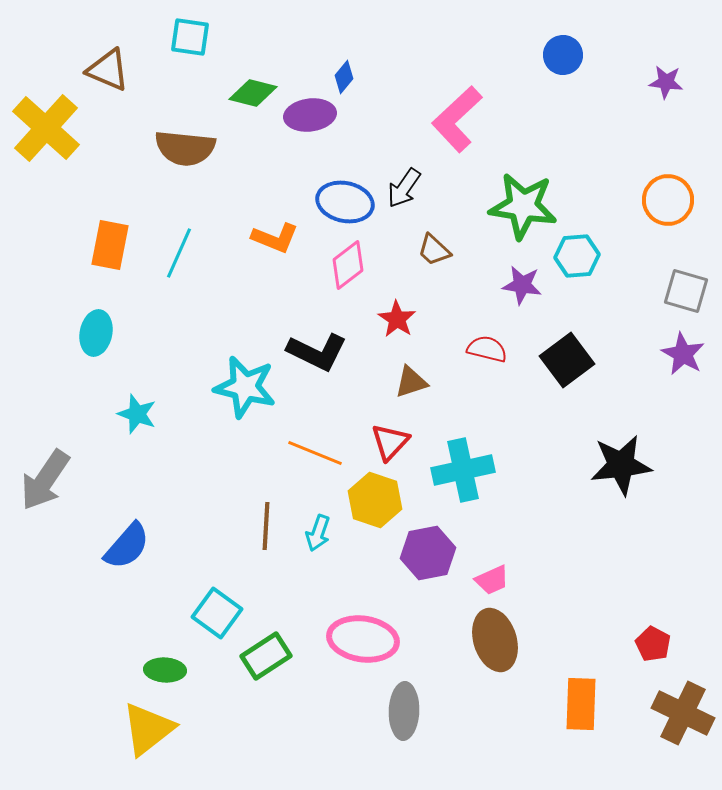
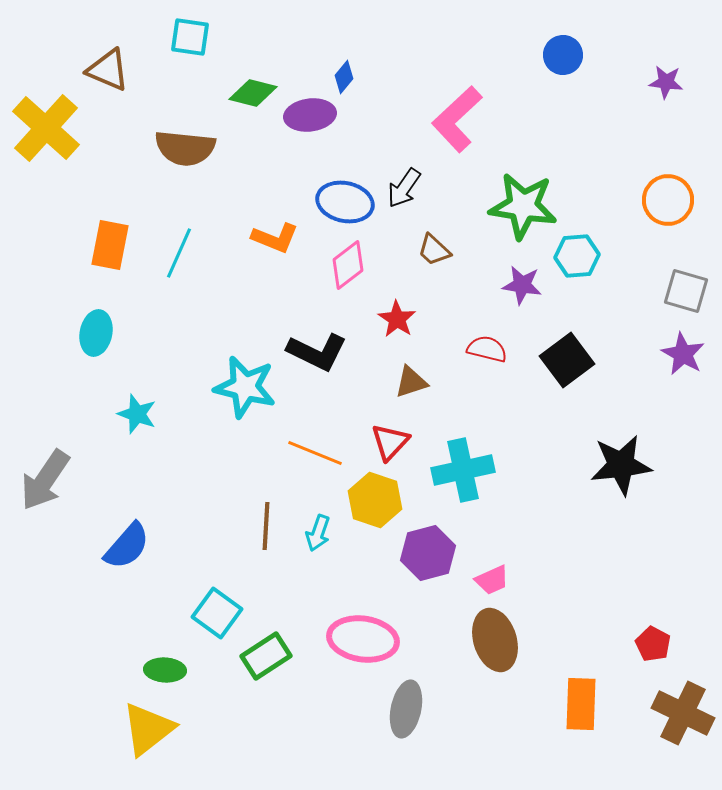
purple hexagon at (428, 553): rotated 4 degrees counterclockwise
gray ellipse at (404, 711): moved 2 px right, 2 px up; rotated 10 degrees clockwise
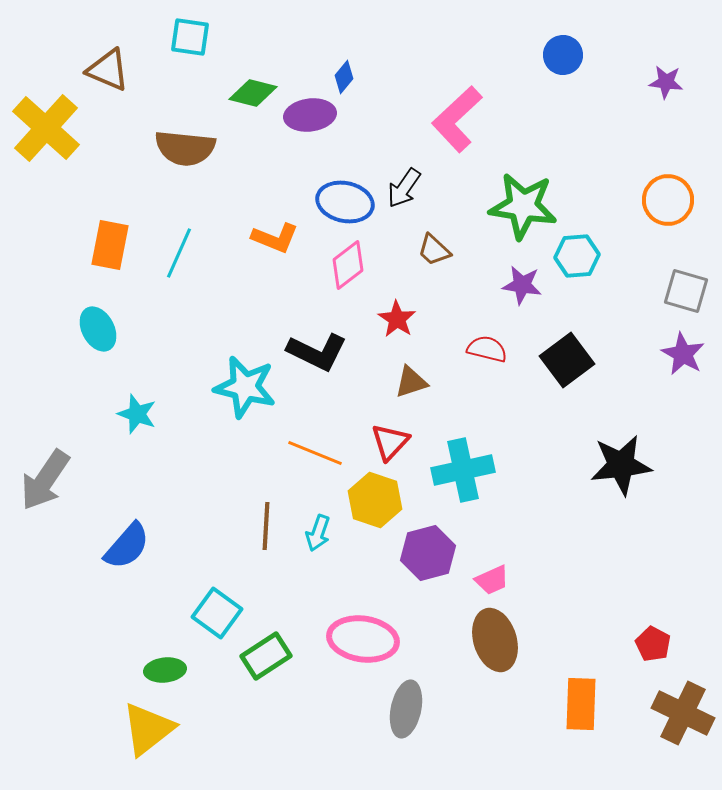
cyan ellipse at (96, 333): moved 2 px right, 4 px up; rotated 39 degrees counterclockwise
green ellipse at (165, 670): rotated 9 degrees counterclockwise
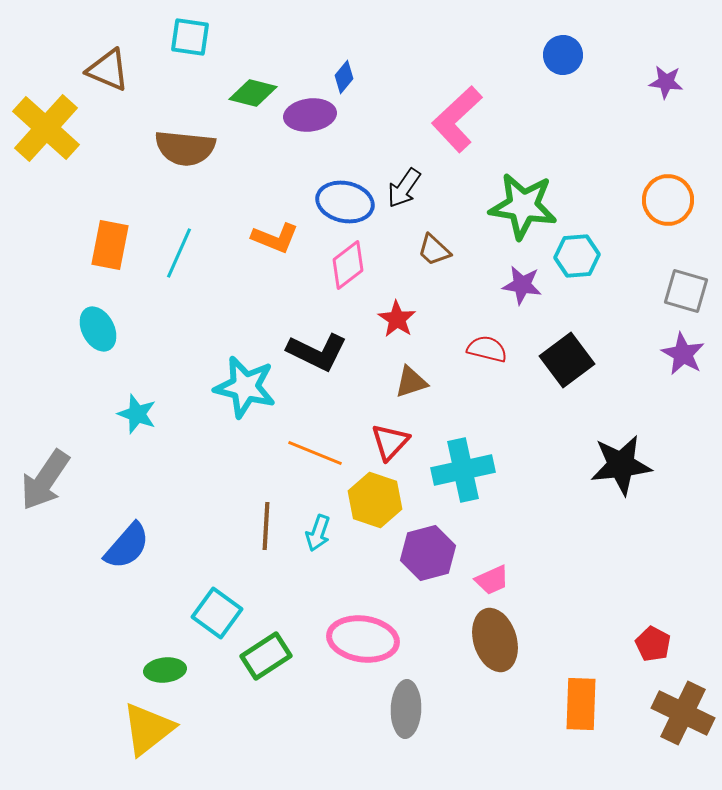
gray ellipse at (406, 709): rotated 10 degrees counterclockwise
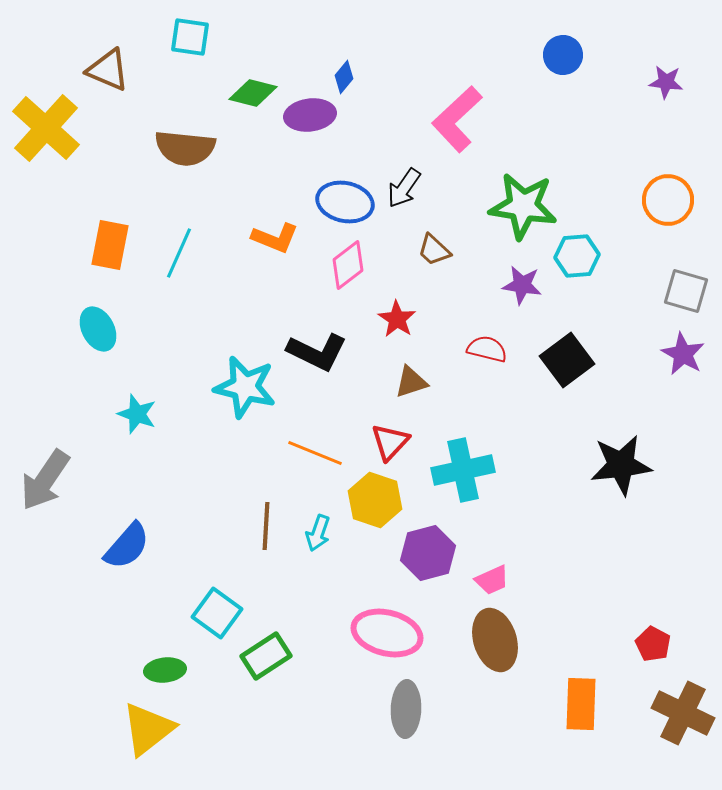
pink ellipse at (363, 639): moved 24 px right, 6 px up; rotated 6 degrees clockwise
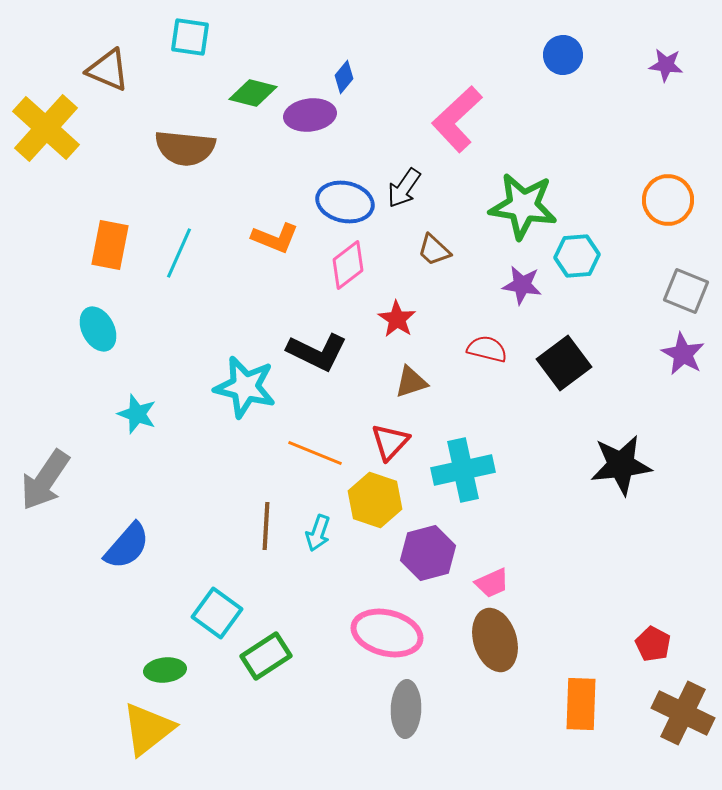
purple star at (666, 82): moved 17 px up
gray square at (686, 291): rotated 6 degrees clockwise
black square at (567, 360): moved 3 px left, 3 px down
pink trapezoid at (492, 580): moved 3 px down
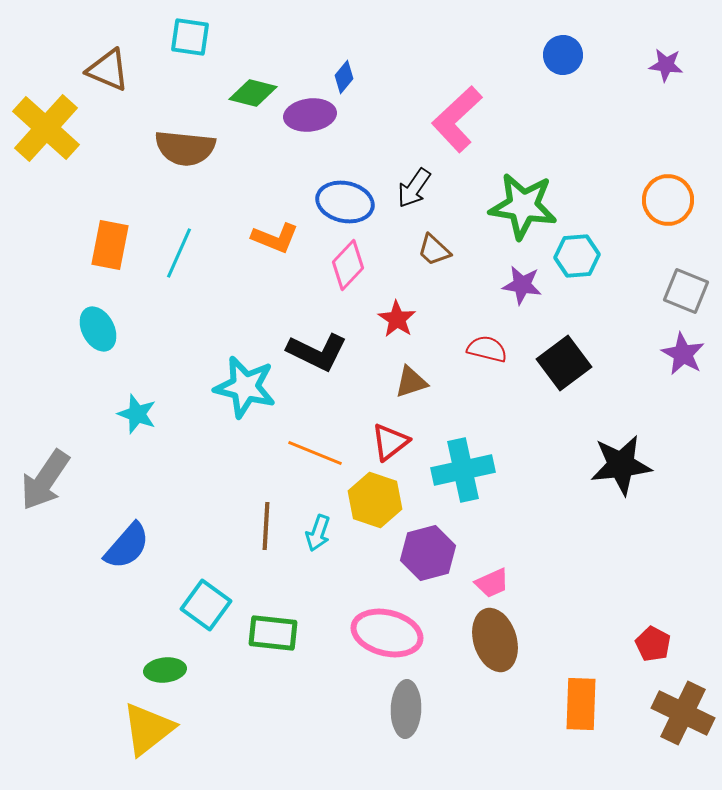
black arrow at (404, 188): moved 10 px right
pink diamond at (348, 265): rotated 9 degrees counterclockwise
red triangle at (390, 442): rotated 9 degrees clockwise
cyan square at (217, 613): moved 11 px left, 8 px up
green rectangle at (266, 656): moved 7 px right, 23 px up; rotated 39 degrees clockwise
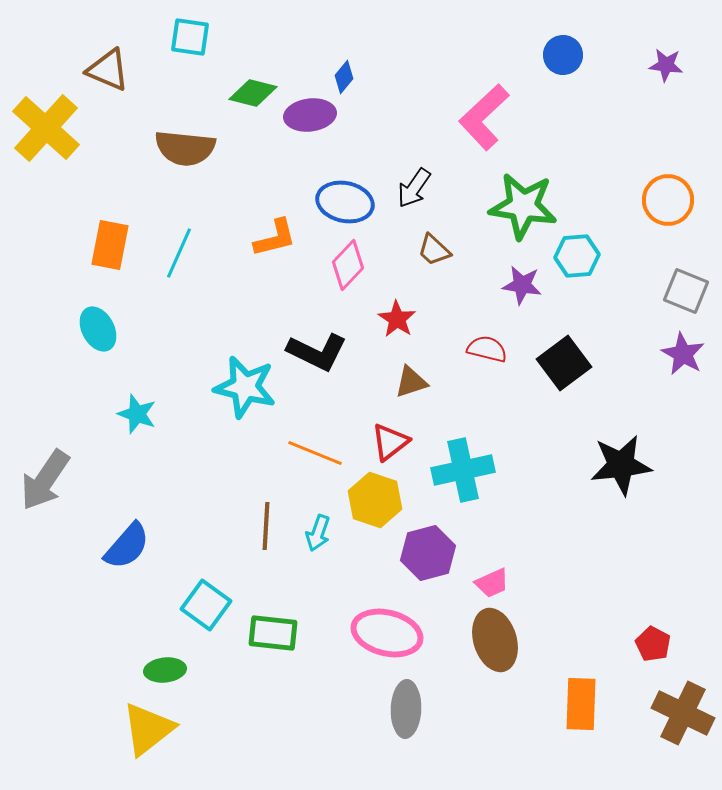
pink L-shape at (457, 119): moved 27 px right, 2 px up
orange L-shape at (275, 238): rotated 36 degrees counterclockwise
